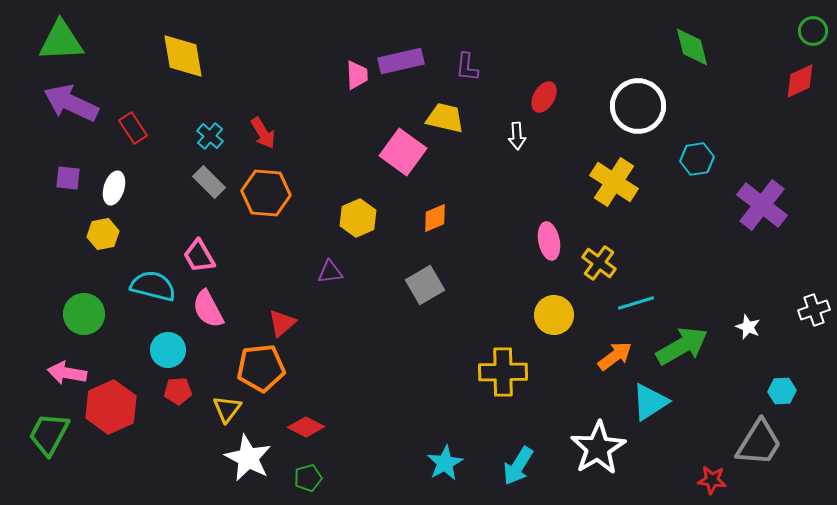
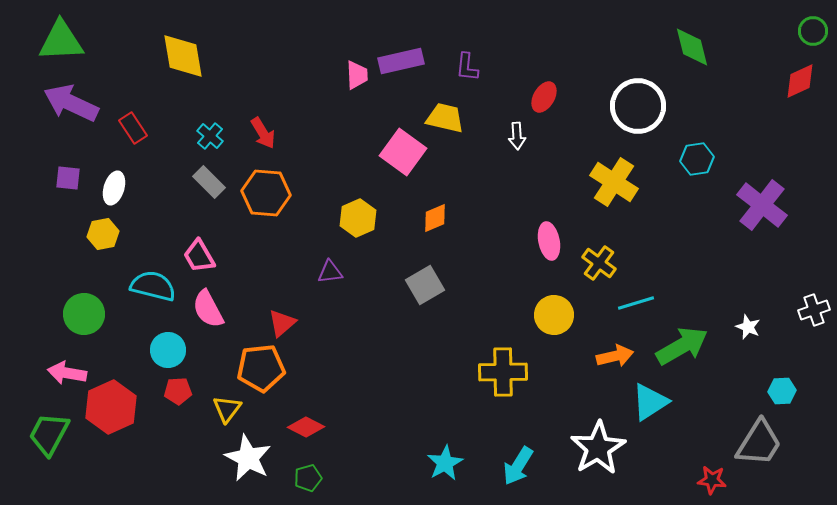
orange arrow at (615, 356): rotated 24 degrees clockwise
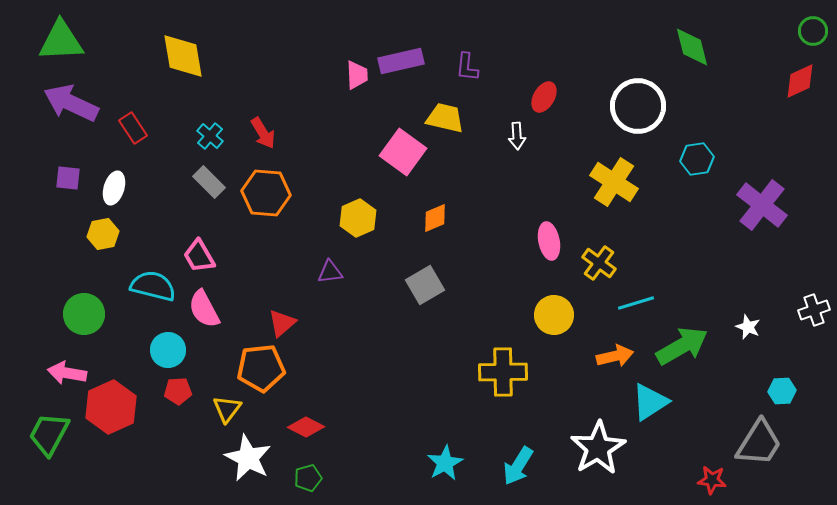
pink semicircle at (208, 309): moved 4 px left
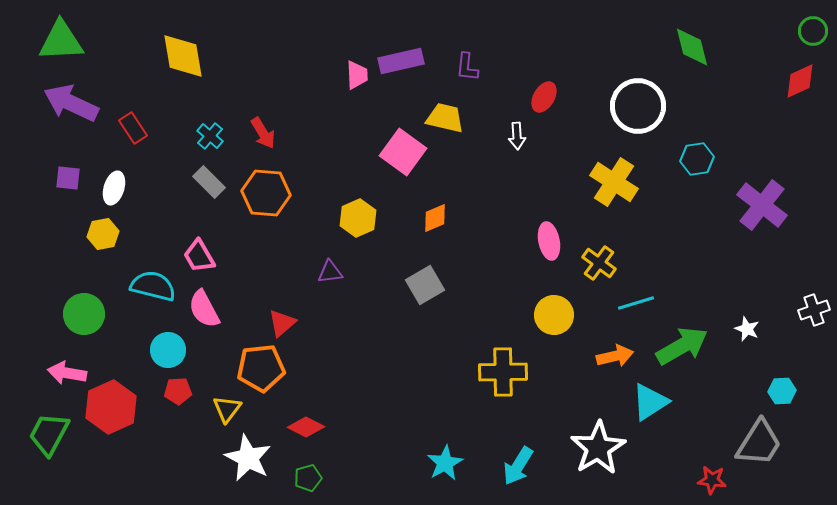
white star at (748, 327): moved 1 px left, 2 px down
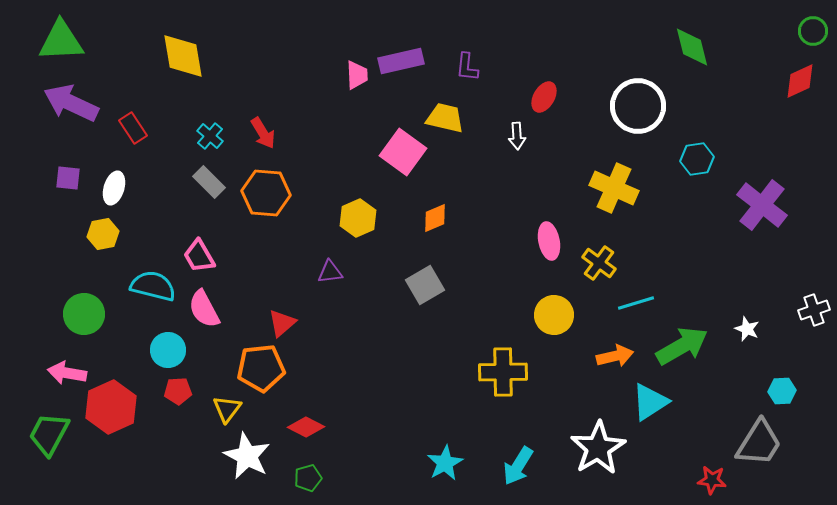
yellow cross at (614, 182): moved 6 px down; rotated 9 degrees counterclockwise
white star at (248, 458): moved 1 px left, 2 px up
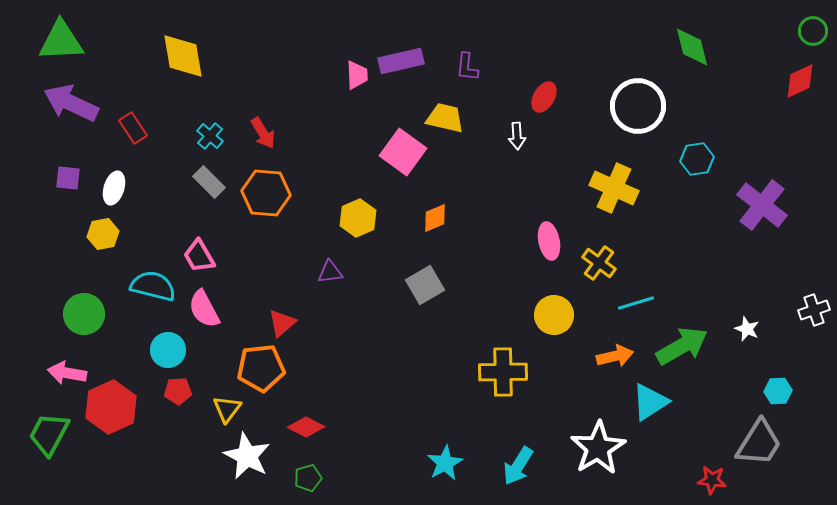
cyan hexagon at (782, 391): moved 4 px left
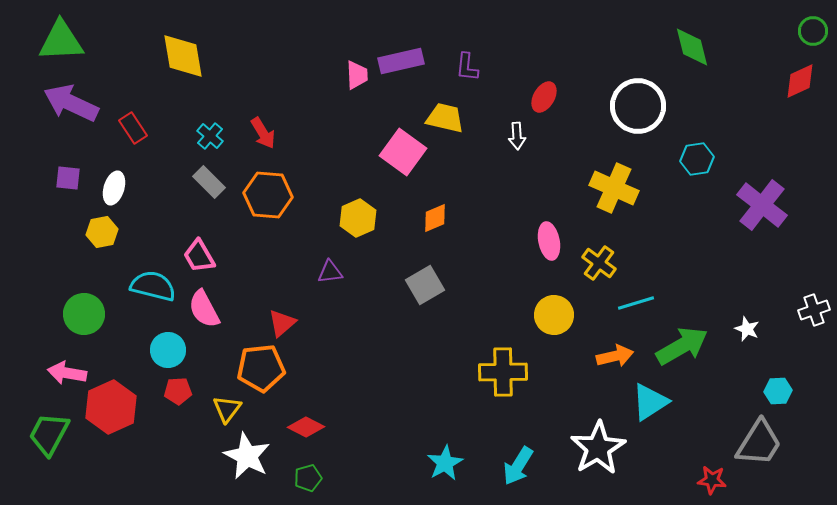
orange hexagon at (266, 193): moved 2 px right, 2 px down
yellow hexagon at (103, 234): moved 1 px left, 2 px up
